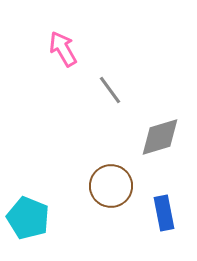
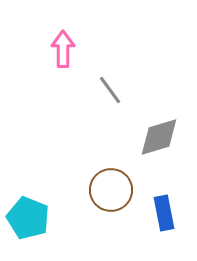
pink arrow: rotated 30 degrees clockwise
gray diamond: moved 1 px left
brown circle: moved 4 px down
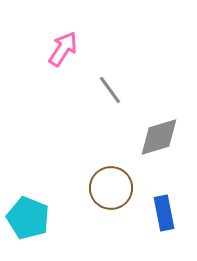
pink arrow: rotated 33 degrees clockwise
brown circle: moved 2 px up
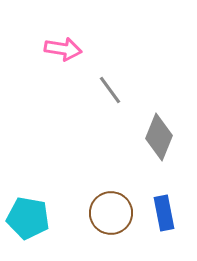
pink arrow: rotated 66 degrees clockwise
gray diamond: rotated 51 degrees counterclockwise
brown circle: moved 25 px down
cyan pentagon: rotated 12 degrees counterclockwise
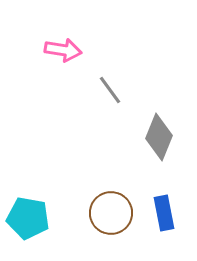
pink arrow: moved 1 px down
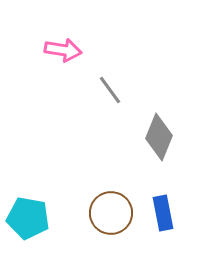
blue rectangle: moved 1 px left
